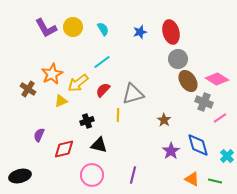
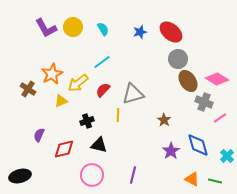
red ellipse: rotated 35 degrees counterclockwise
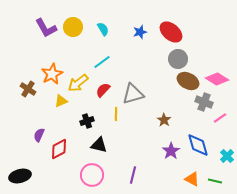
brown ellipse: rotated 30 degrees counterclockwise
yellow line: moved 2 px left, 1 px up
red diamond: moved 5 px left; rotated 15 degrees counterclockwise
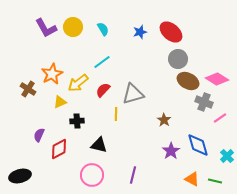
yellow triangle: moved 1 px left, 1 px down
black cross: moved 10 px left; rotated 16 degrees clockwise
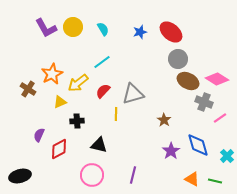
red semicircle: moved 1 px down
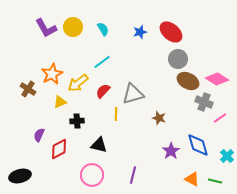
brown star: moved 5 px left, 2 px up; rotated 16 degrees counterclockwise
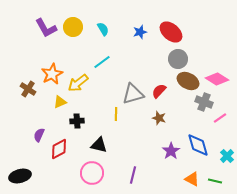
red semicircle: moved 56 px right
pink circle: moved 2 px up
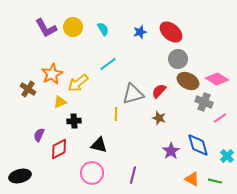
cyan line: moved 6 px right, 2 px down
black cross: moved 3 px left
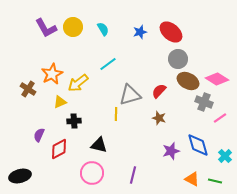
gray triangle: moved 3 px left, 1 px down
purple star: rotated 18 degrees clockwise
cyan cross: moved 2 px left
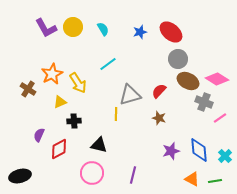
yellow arrow: rotated 85 degrees counterclockwise
blue diamond: moved 1 px right, 5 px down; rotated 10 degrees clockwise
green line: rotated 24 degrees counterclockwise
